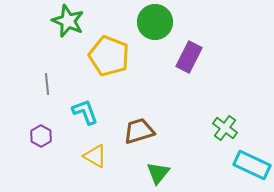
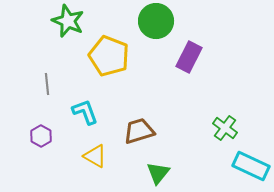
green circle: moved 1 px right, 1 px up
cyan rectangle: moved 1 px left, 1 px down
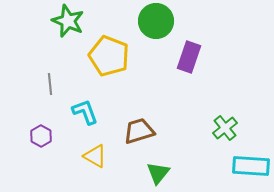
purple rectangle: rotated 8 degrees counterclockwise
gray line: moved 3 px right
green cross: rotated 15 degrees clockwise
cyan rectangle: rotated 21 degrees counterclockwise
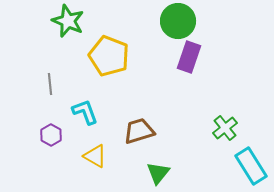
green circle: moved 22 px right
purple hexagon: moved 10 px right, 1 px up
cyan rectangle: rotated 54 degrees clockwise
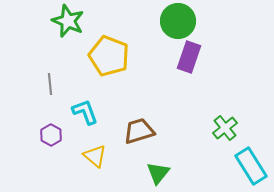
yellow triangle: rotated 10 degrees clockwise
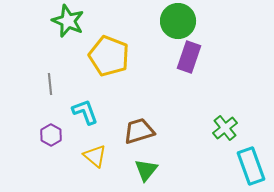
cyan rectangle: rotated 12 degrees clockwise
green triangle: moved 12 px left, 3 px up
